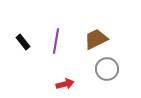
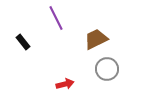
purple line: moved 23 px up; rotated 35 degrees counterclockwise
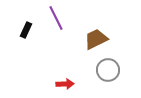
black rectangle: moved 3 px right, 12 px up; rotated 63 degrees clockwise
gray circle: moved 1 px right, 1 px down
red arrow: rotated 12 degrees clockwise
